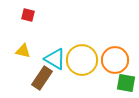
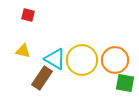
green square: moved 1 px left
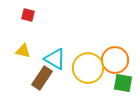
yellow circle: moved 6 px right, 8 px down
green square: moved 2 px left
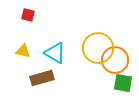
cyan triangle: moved 6 px up
yellow circle: moved 10 px right, 20 px up
brown rectangle: rotated 40 degrees clockwise
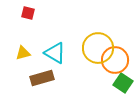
red square: moved 2 px up
yellow triangle: moved 2 px down; rotated 28 degrees counterclockwise
green square: rotated 24 degrees clockwise
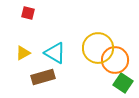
yellow triangle: rotated 14 degrees counterclockwise
brown rectangle: moved 1 px right, 1 px up
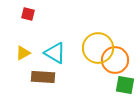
red square: moved 1 px down
brown rectangle: rotated 20 degrees clockwise
green square: moved 2 px right, 2 px down; rotated 24 degrees counterclockwise
